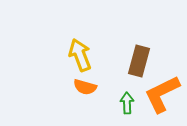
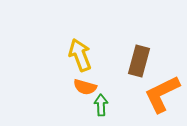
green arrow: moved 26 px left, 2 px down
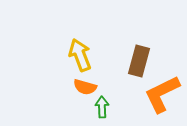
green arrow: moved 1 px right, 2 px down
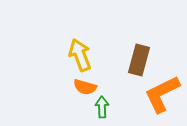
brown rectangle: moved 1 px up
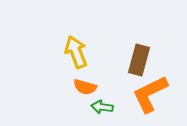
yellow arrow: moved 4 px left, 3 px up
orange L-shape: moved 12 px left
green arrow: rotated 80 degrees counterclockwise
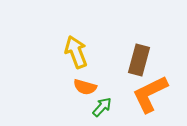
green arrow: rotated 125 degrees clockwise
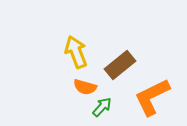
brown rectangle: moved 19 px left, 5 px down; rotated 36 degrees clockwise
orange L-shape: moved 2 px right, 3 px down
